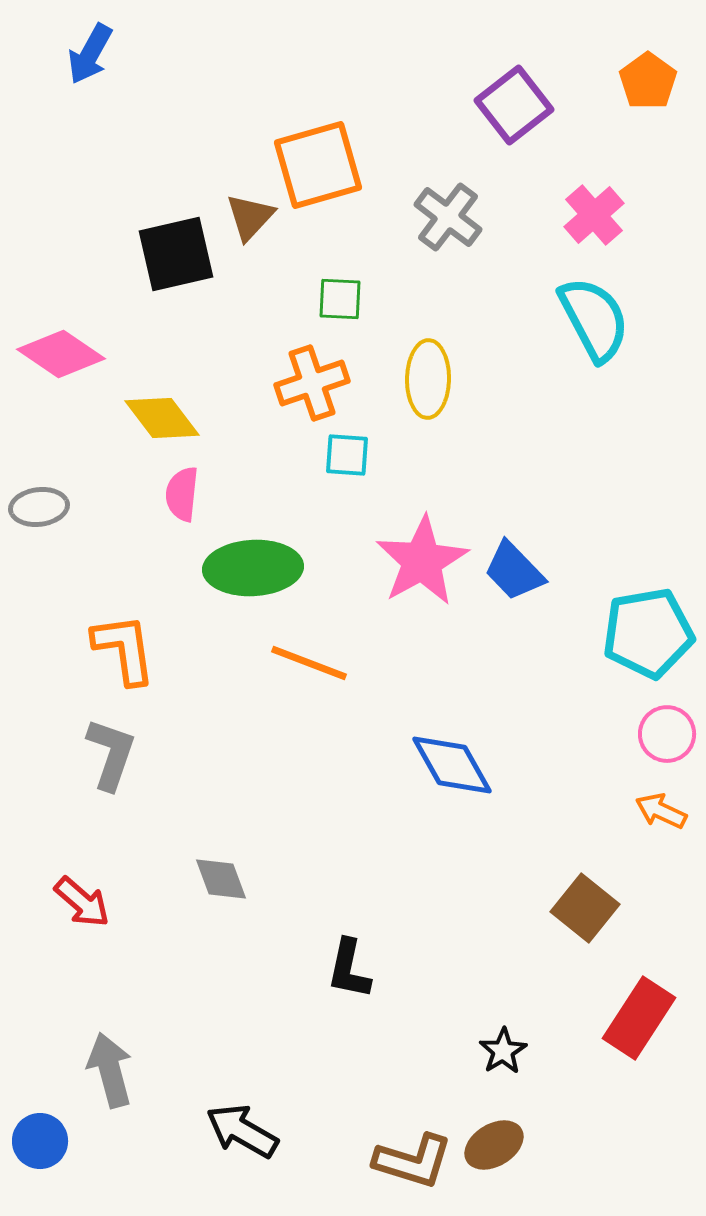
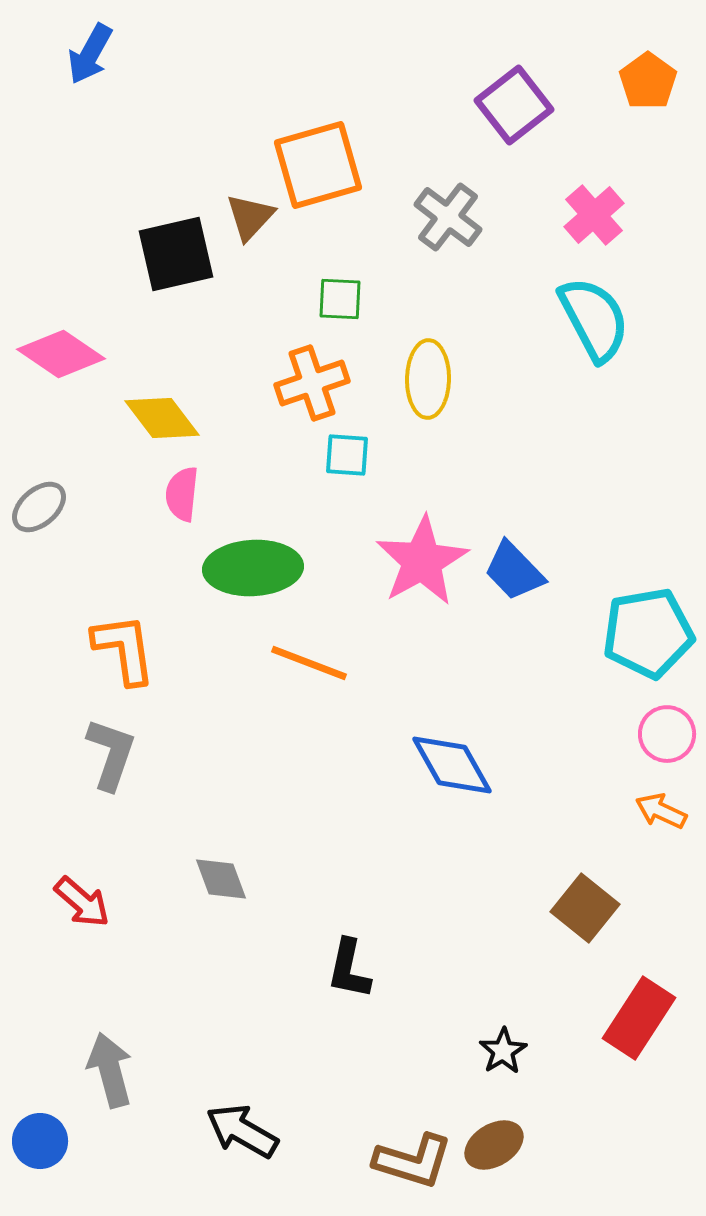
gray ellipse: rotated 34 degrees counterclockwise
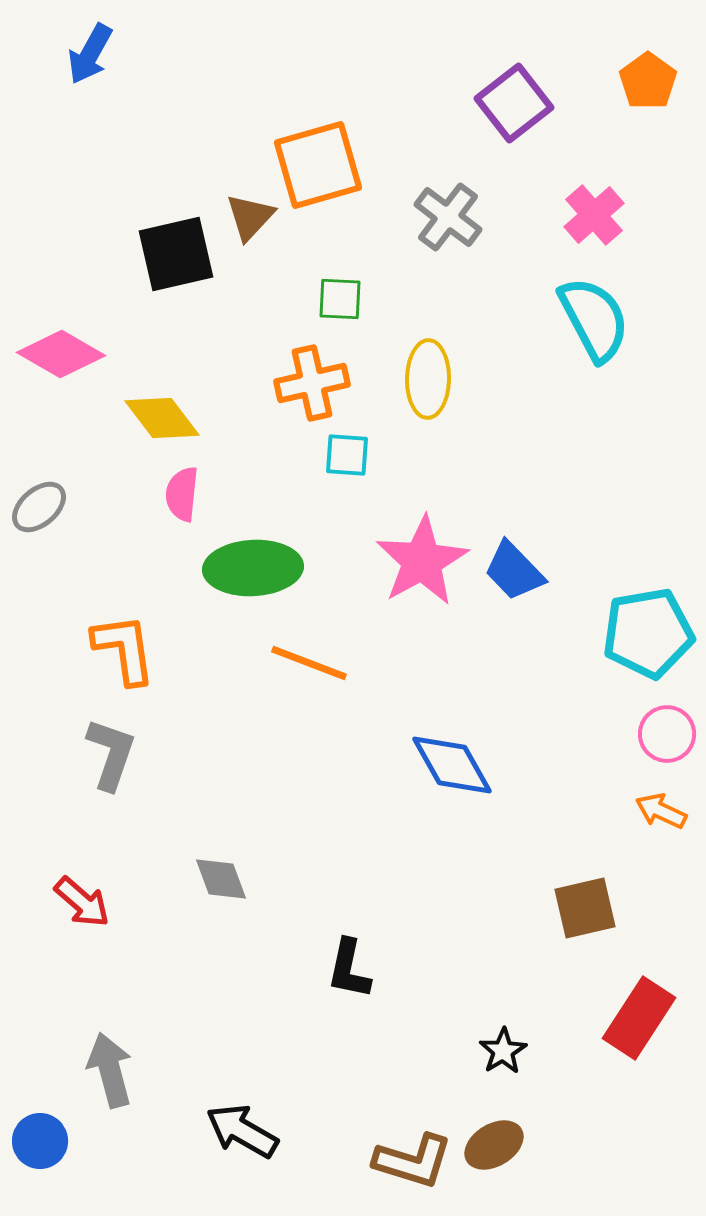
purple square: moved 2 px up
pink diamond: rotated 4 degrees counterclockwise
orange cross: rotated 6 degrees clockwise
brown square: rotated 38 degrees clockwise
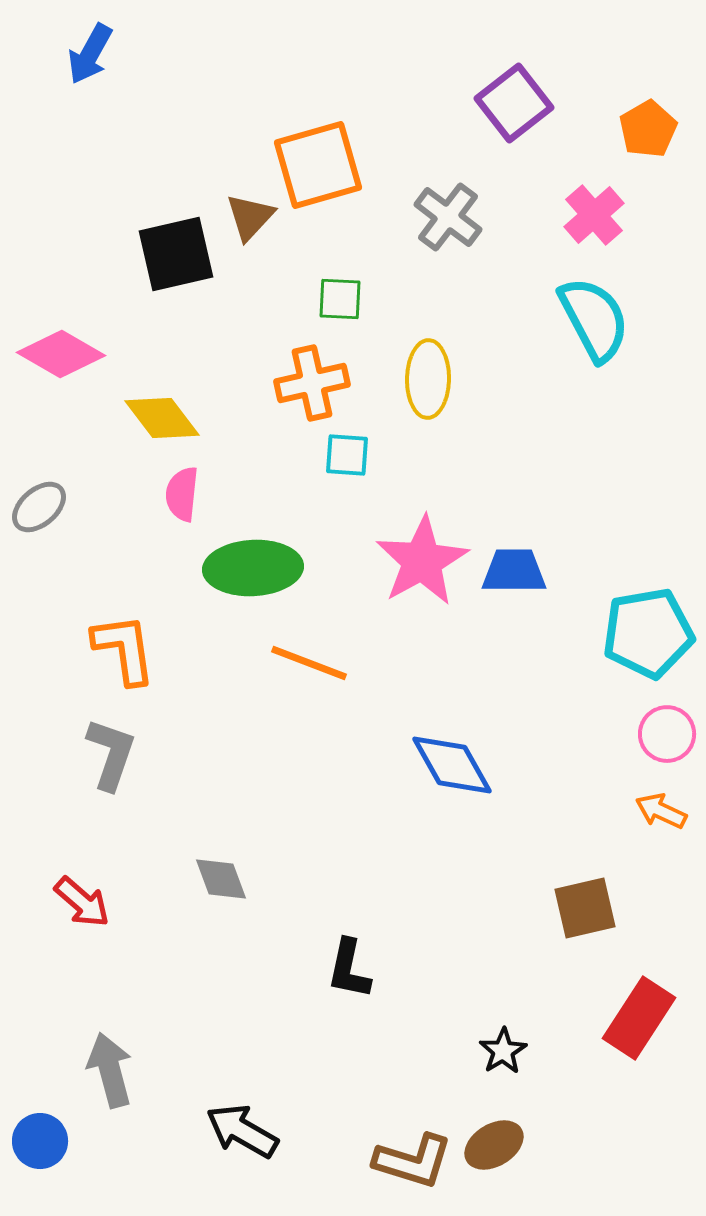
orange pentagon: moved 48 px down; rotated 6 degrees clockwise
blue trapezoid: rotated 134 degrees clockwise
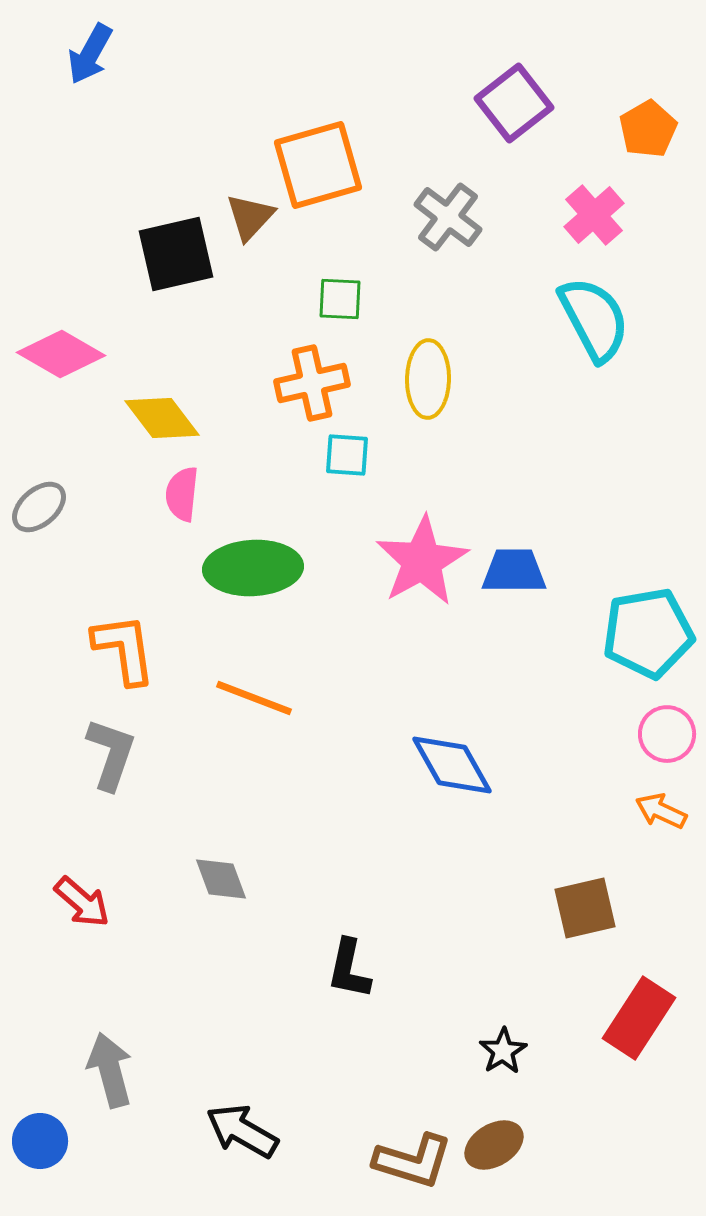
orange line: moved 55 px left, 35 px down
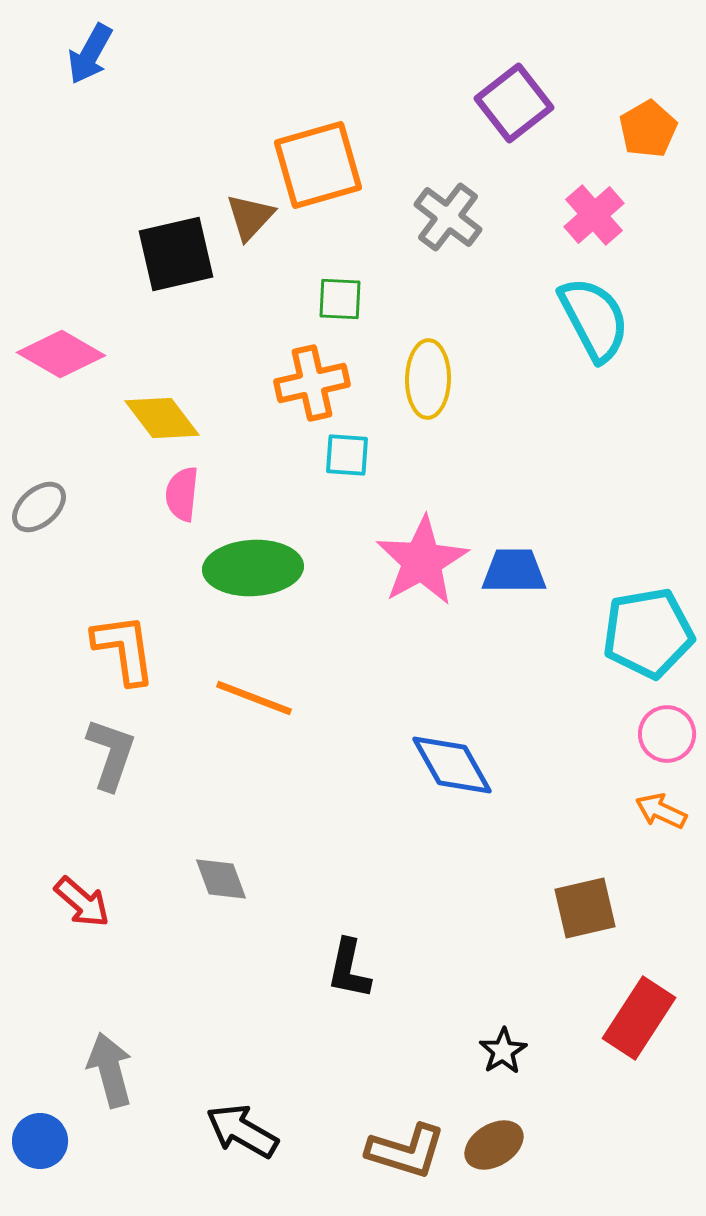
brown L-shape: moved 7 px left, 10 px up
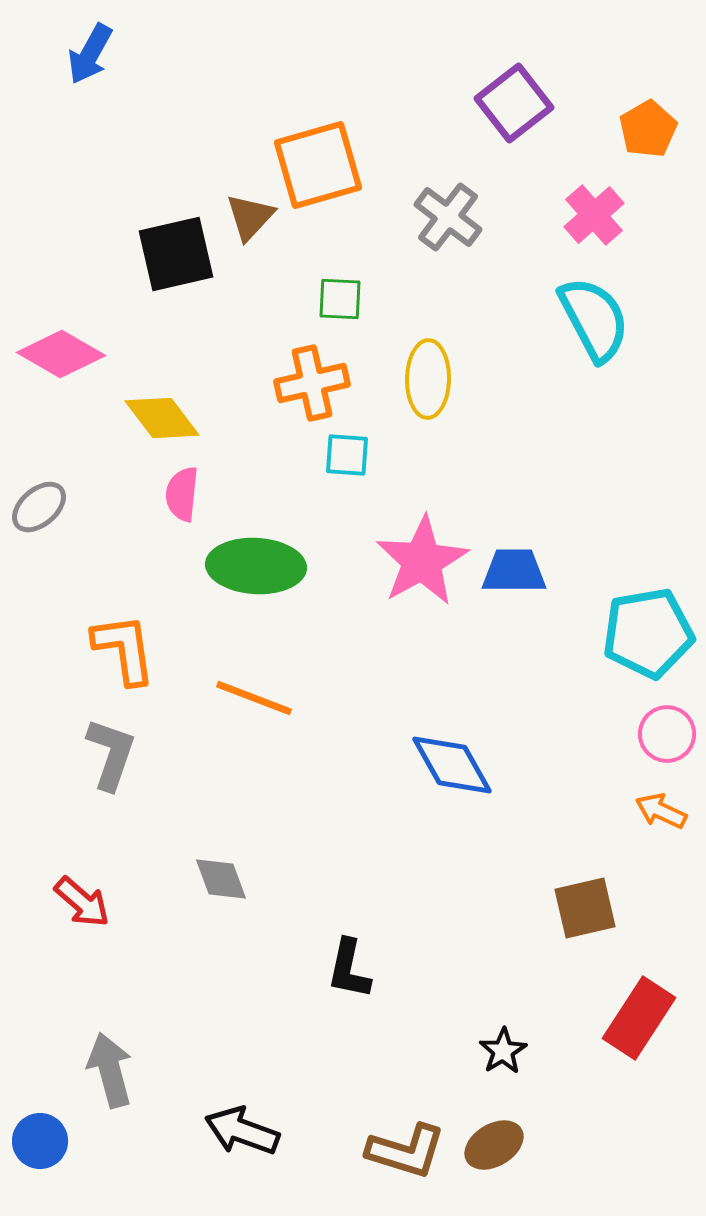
green ellipse: moved 3 px right, 2 px up; rotated 6 degrees clockwise
black arrow: rotated 10 degrees counterclockwise
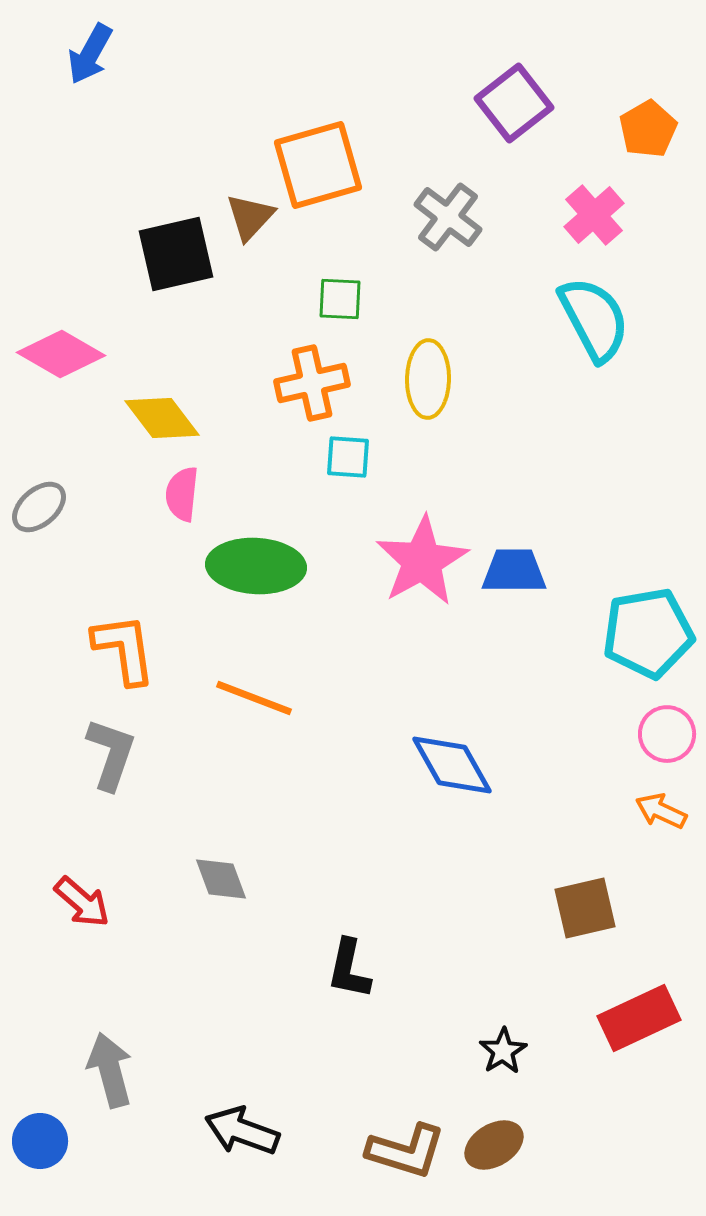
cyan square: moved 1 px right, 2 px down
red rectangle: rotated 32 degrees clockwise
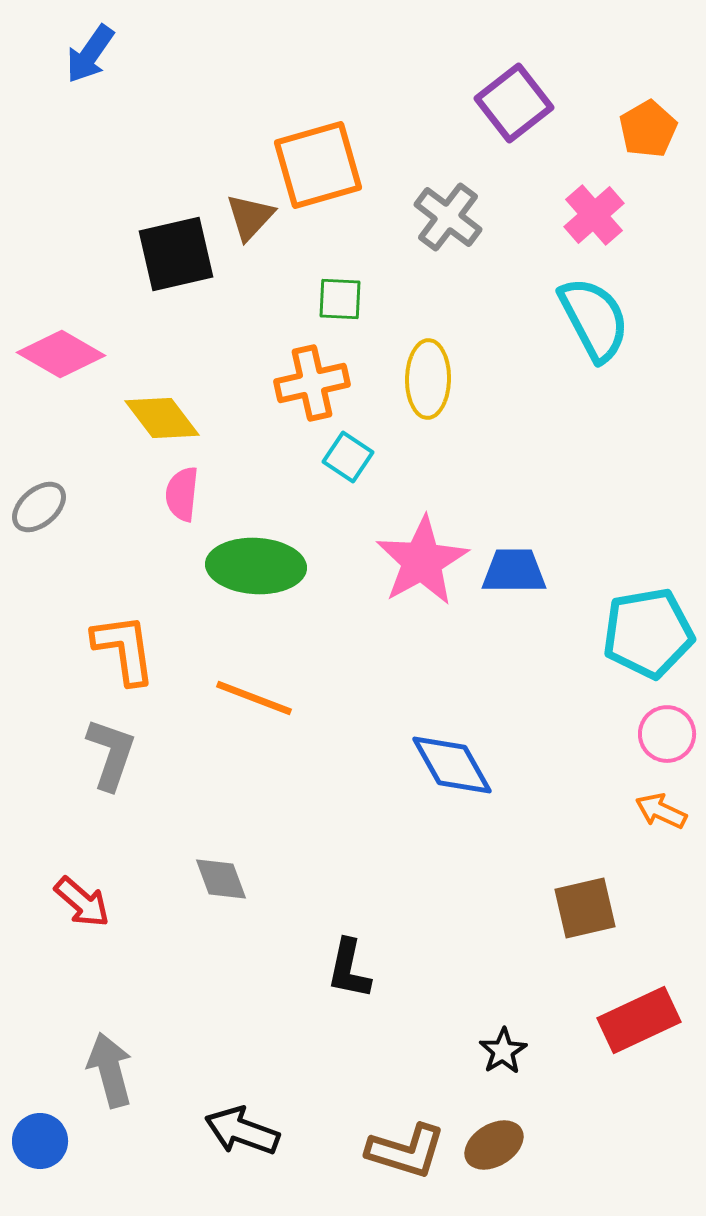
blue arrow: rotated 6 degrees clockwise
cyan square: rotated 30 degrees clockwise
red rectangle: moved 2 px down
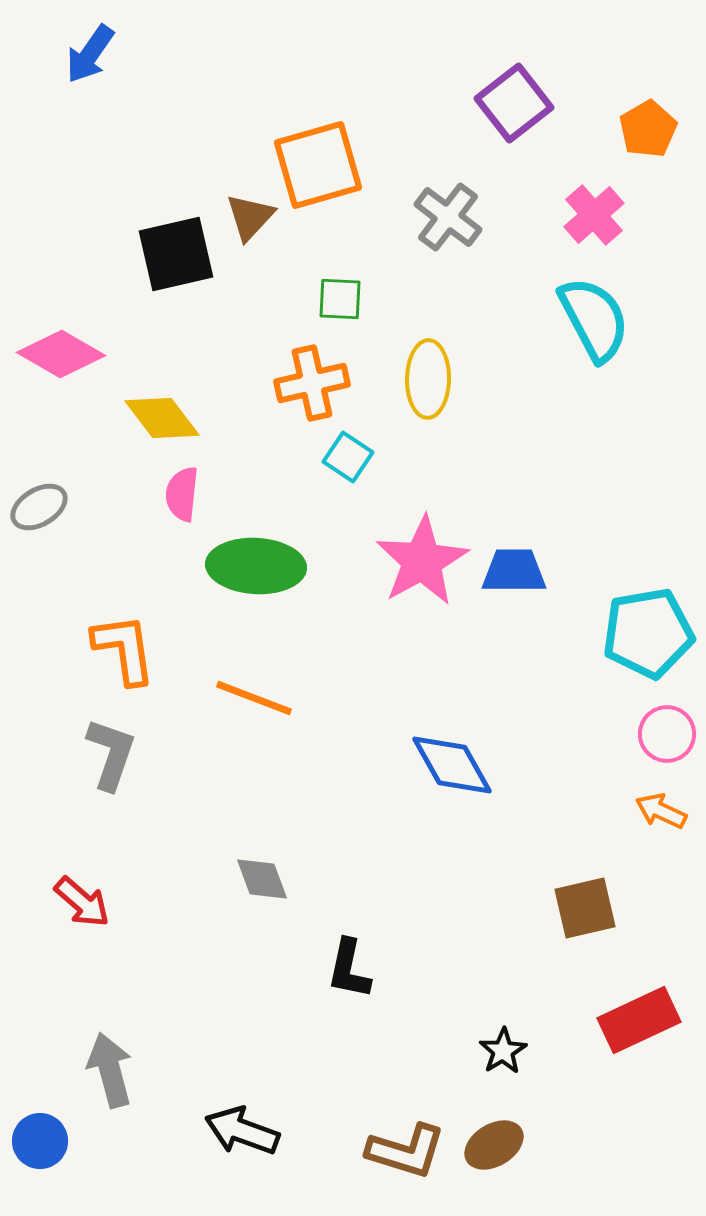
gray ellipse: rotated 10 degrees clockwise
gray diamond: moved 41 px right
